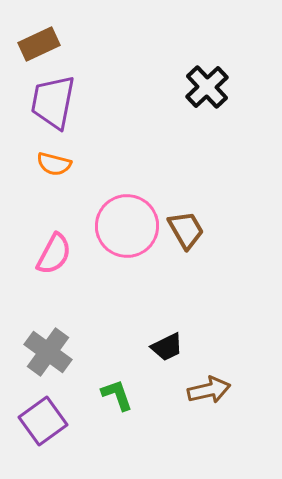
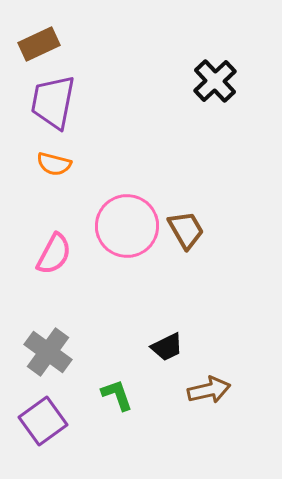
black cross: moved 8 px right, 6 px up
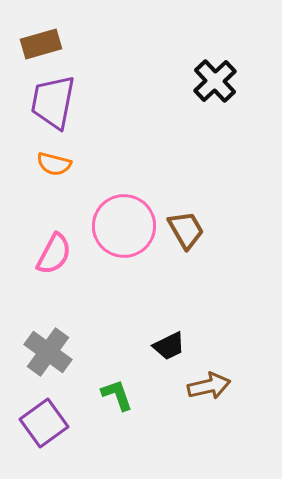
brown rectangle: moved 2 px right; rotated 9 degrees clockwise
pink circle: moved 3 px left
black trapezoid: moved 2 px right, 1 px up
brown arrow: moved 4 px up
purple square: moved 1 px right, 2 px down
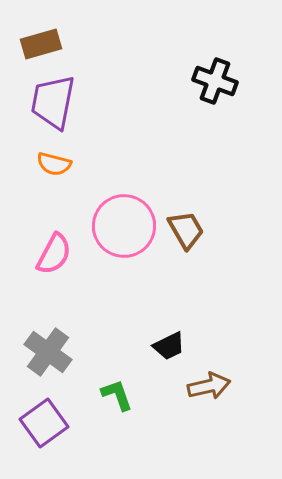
black cross: rotated 27 degrees counterclockwise
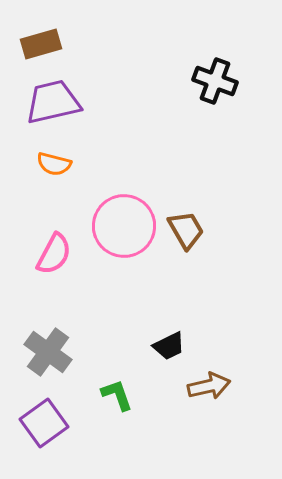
purple trapezoid: rotated 66 degrees clockwise
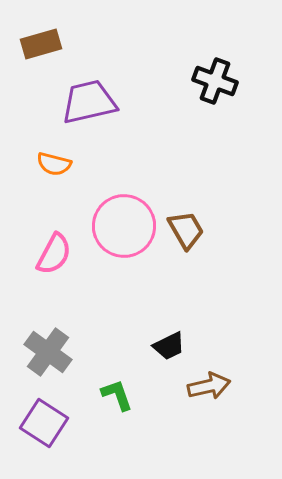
purple trapezoid: moved 36 px right
purple square: rotated 21 degrees counterclockwise
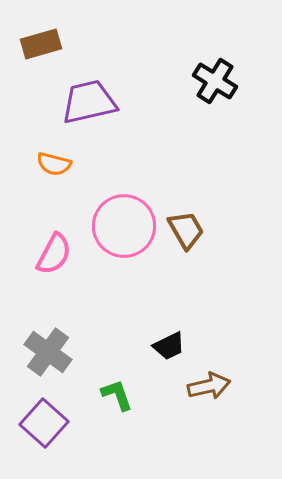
black cross: rotated 12 degrees clockwise
purple square: rotated 9 degrees clockwise
